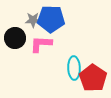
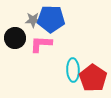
cyan ellipse: moved 1 px left, 2 px down
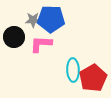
black circle: moved 1 px left, 1 px up
red pentagon: rotated 8 degrees clockwise
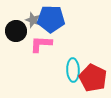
gray star: rotated 21 degrees clockwise
black circle: moved 2 px right, 6 px up
red pentagon: rotated 16 degrees counterclockwise
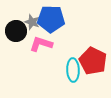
gray star: moved 1 px left, 2 px down
pink L-shape: rotated 15 degrees clockwise
red pentagon: moved 17 px up
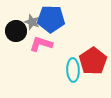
red pentagon: rotated 12 degrees clockwise
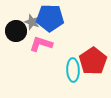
blue pentagon: moved 1 px left, 1 px up
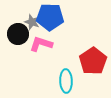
blue pentagon: moved 1 px up
black circle: moved 2 px right, 3 px down
cyan ellipse: moved 7 px left, 11 px down
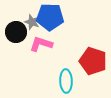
black circle: moved 2 px left, 2 px up
red pentagon: rotated 20 degrees counterclockwise
